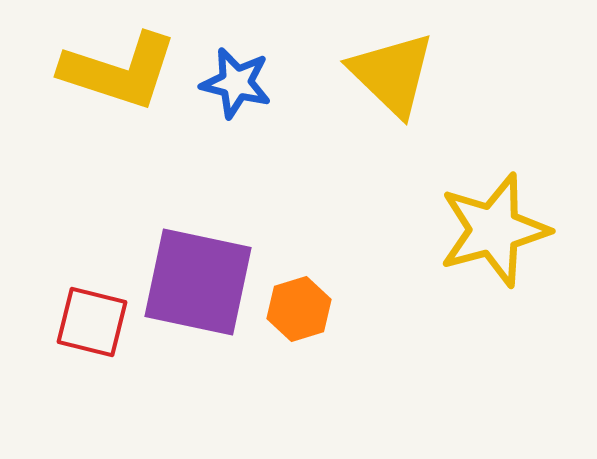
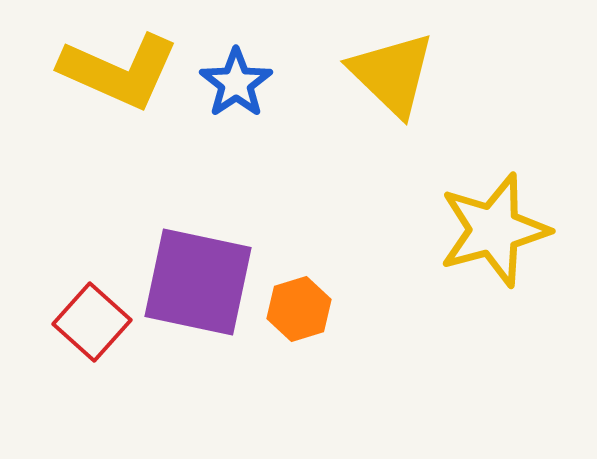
yellow L-shape: rotated 6 degrees clockwise
blue star: rotated 24 degrees clockwise
red square: rotated 28 degrees clockwise
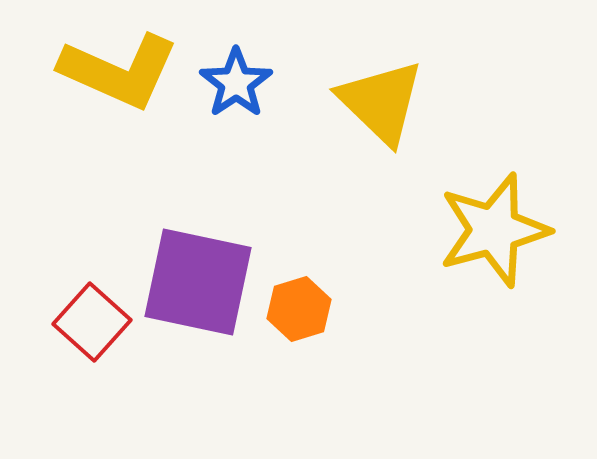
yellow triangle: moved 11 px left, 28 px down
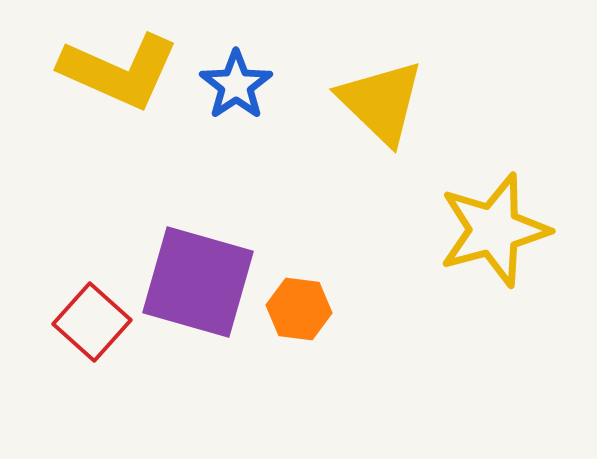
blue star: moved 2 px down
purple square: rotated 4 degrees clockwise
orange hexagon: rotated 24 degrees clockwise
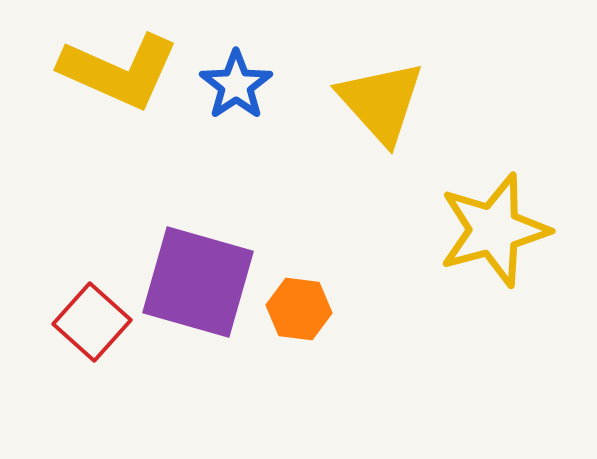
yellow triangle: rotated 4 degrees clockwise
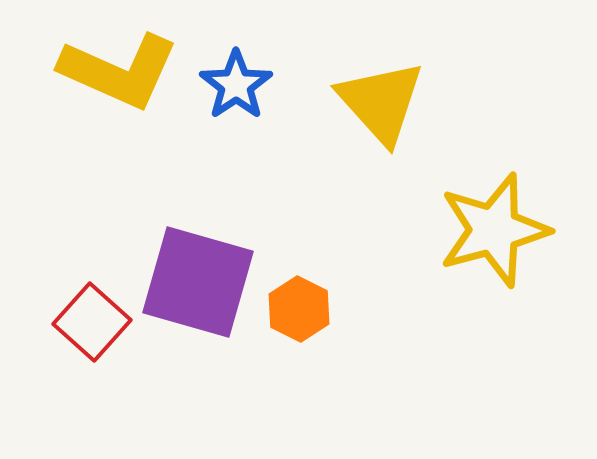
orange hexagon: rotated 20 degrees clockwise
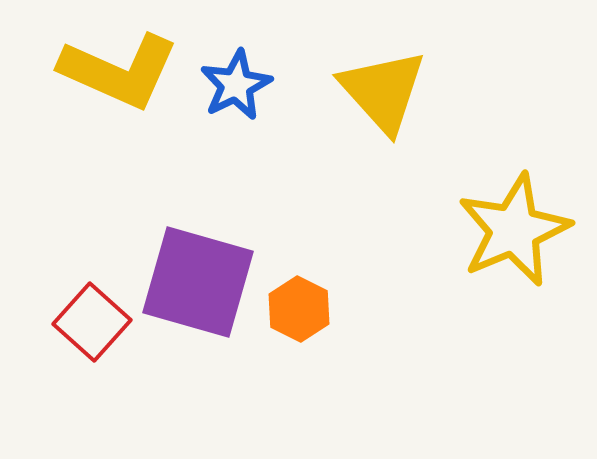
blue star: rotated 8 degrees clockwise
yellow triangle: moved 2 px right, 11 px up
yellow star: moved 20 px right; rotated 8 degrees counterclockwise
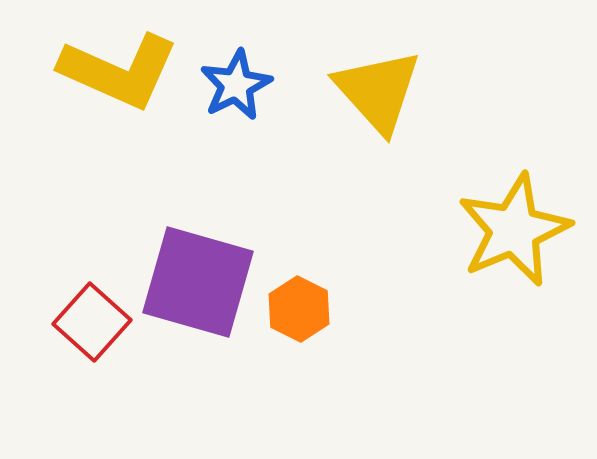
yellow triangle: moved 5 px left
